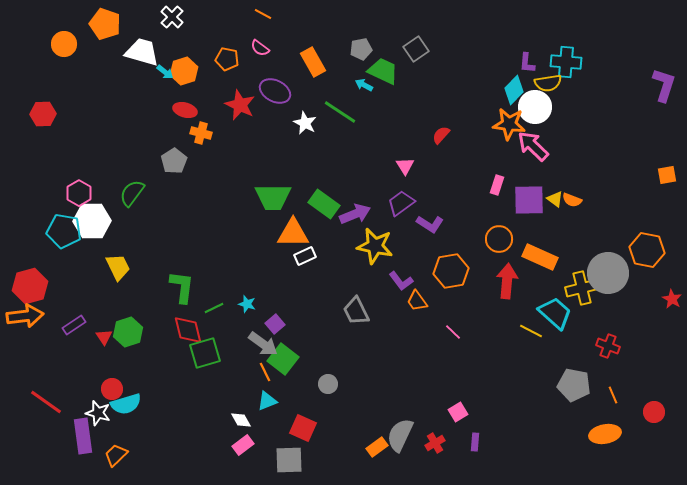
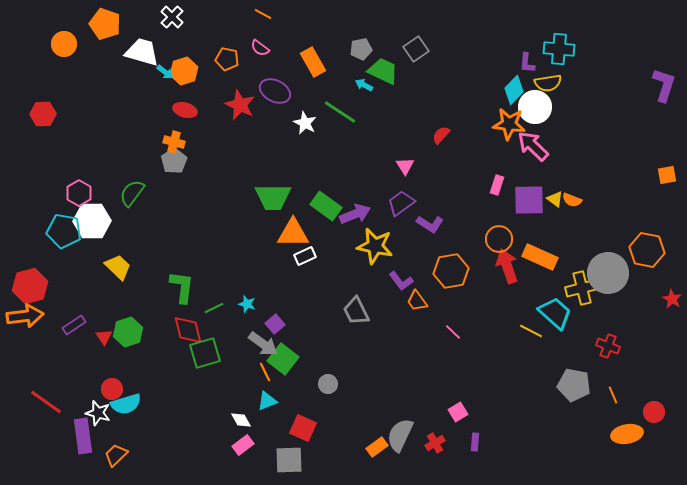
cyan cross at (566, 62): moved 7 px left, 13 px up
orange cross at (201, 133): moved 27 px left, 9 px down
green rectangle at (324, 204): moved 2 px right, 2 px down
yellow trapezoid at (118, 267): rotated 20 degrees counterclockwise
red arrow at (507, 281): moved 15 px up; rotated 24 degrees counterclockwise
orange ellipse at (605, 434): moved 22 px right
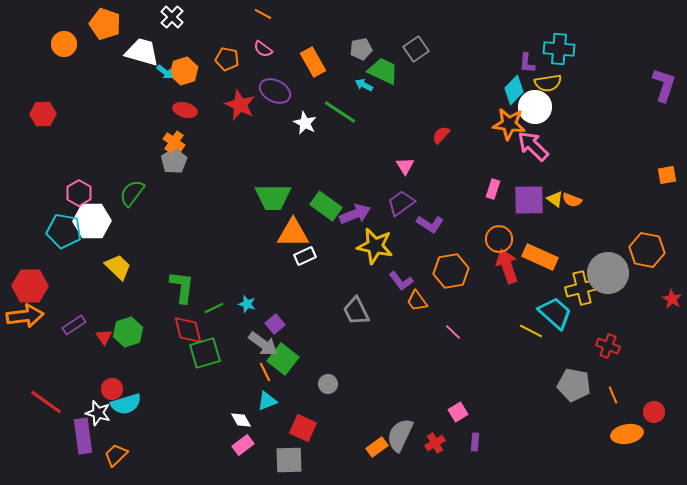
pink semicircle at (260, 48): moved 3 px right, 1 px down
orange cross at (174, 142): rotated 20 degrees clockwise
pink rectangle at (497, 185): moved 4 px left, 4 px down
red hexagon at (30, 286): rotated 16 degrees clockwise
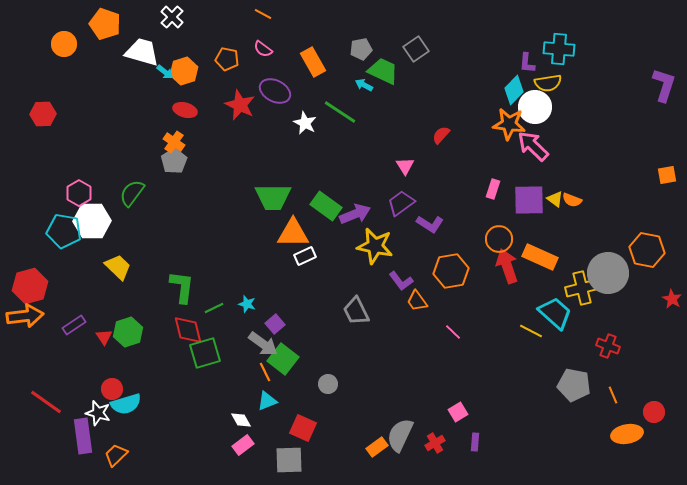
red hexagon at (30, 286): rotated 16 degrees counterclockwise
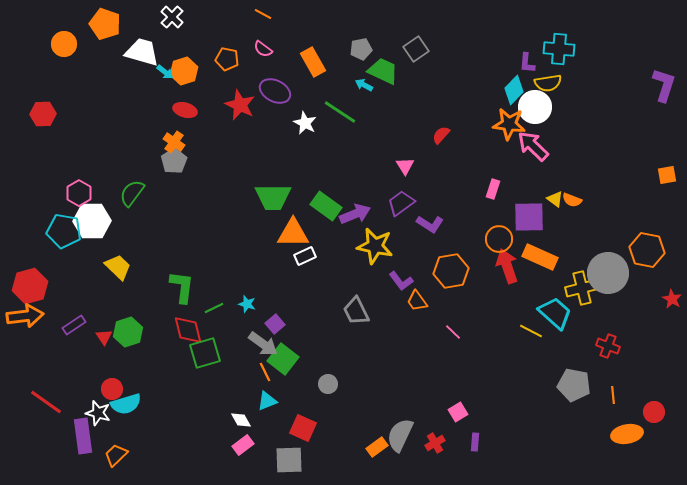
purple square at (529, 200): moved 17 px down
orange line at (613, 395): rotated 18 degrees clockwise
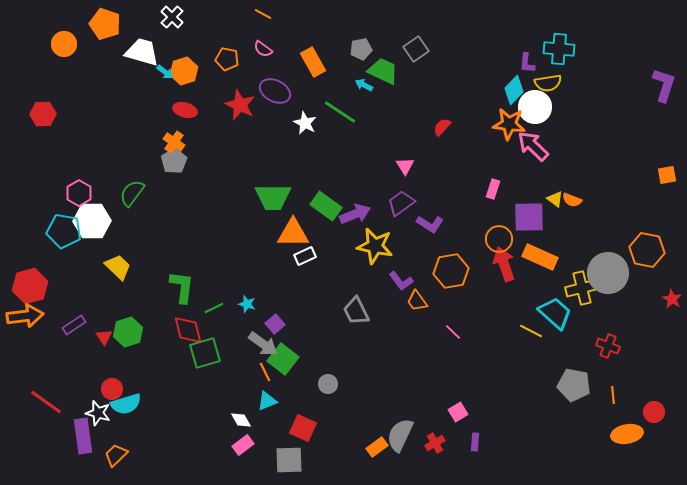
red semicircle at (441, 135): moved 1 px right, 8 px up
red arrow at (507, 266): moved 3 px left, 2 px up
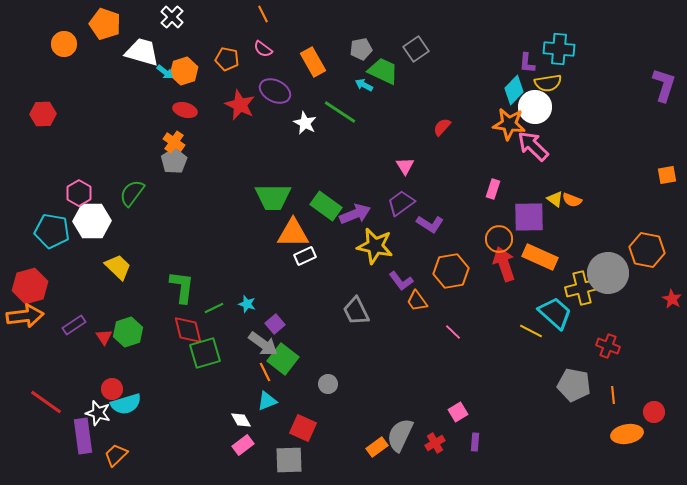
orange line at (263, 14): rotated 36 degrees clockwise
cyan pentagon at (64, 231): moved 12 px left
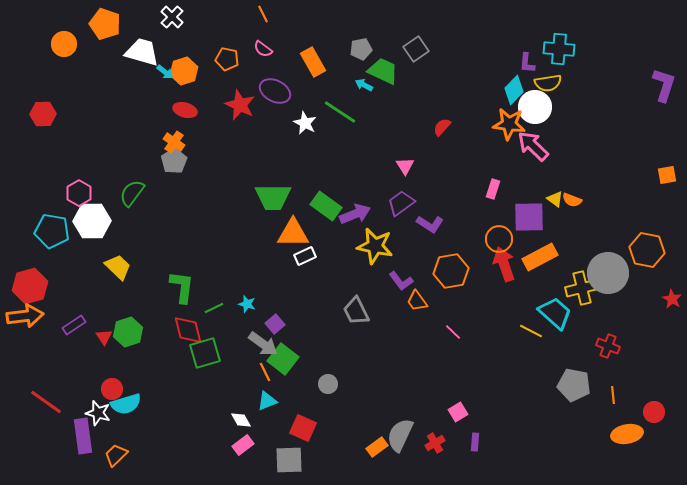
orange rectangle at (540, 257): rotated 52 degrees counterclockwise
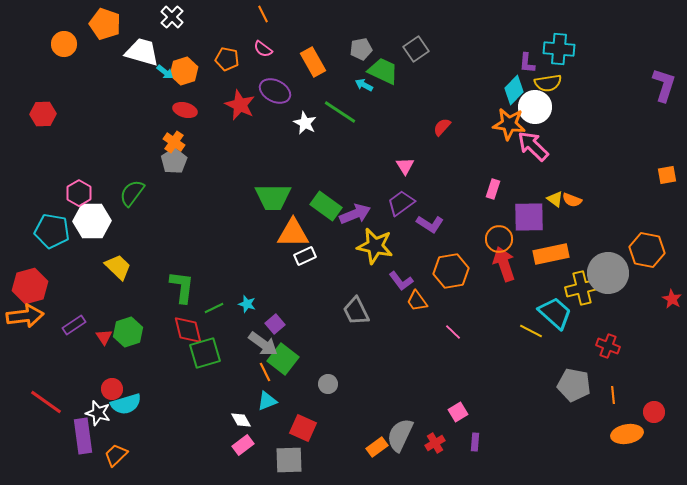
orange rectangle at (540, 257): moved 11 px right, 3 px up; rotated 16 degrees clockwise
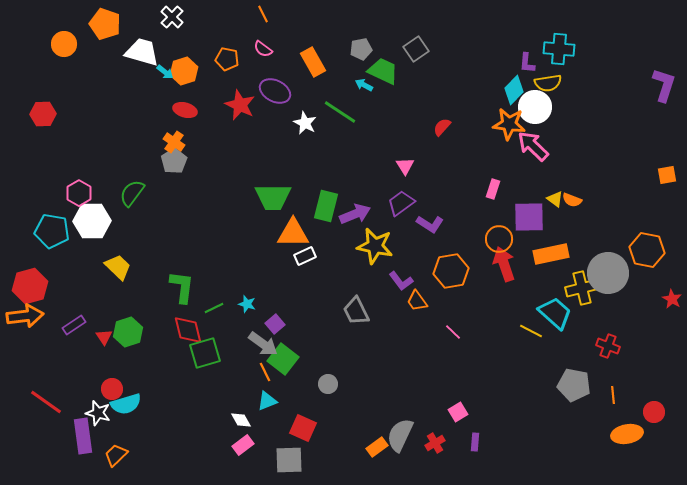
green rectangle at (326, 206): rotated 68 degrees clockwise
